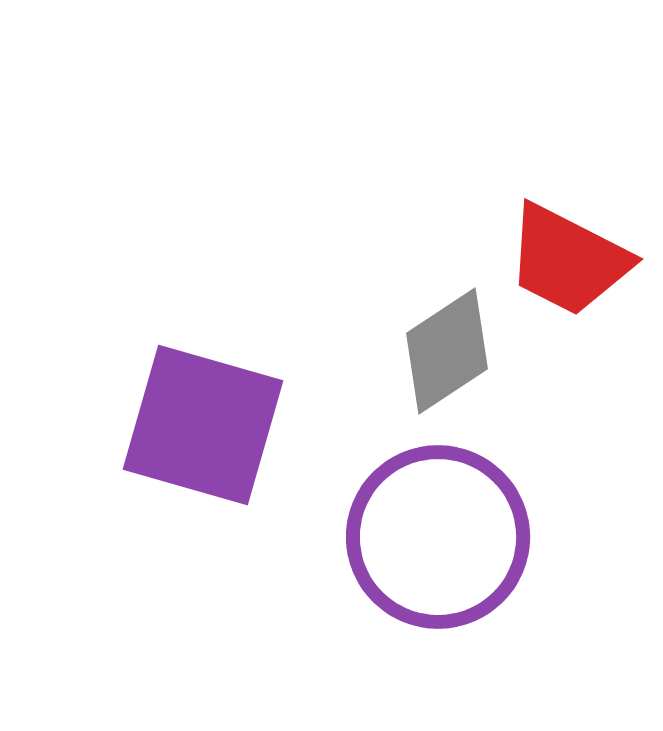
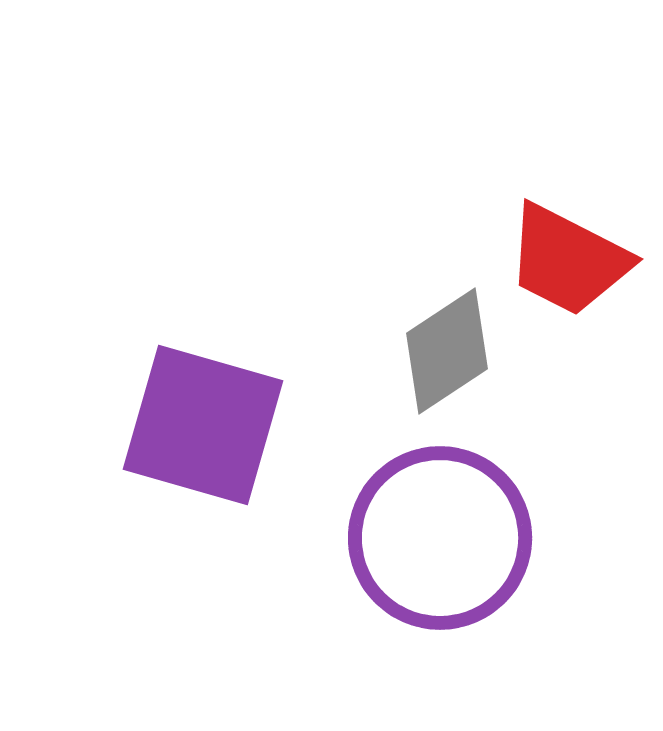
purple circle: moved 2 px right, 1 px down
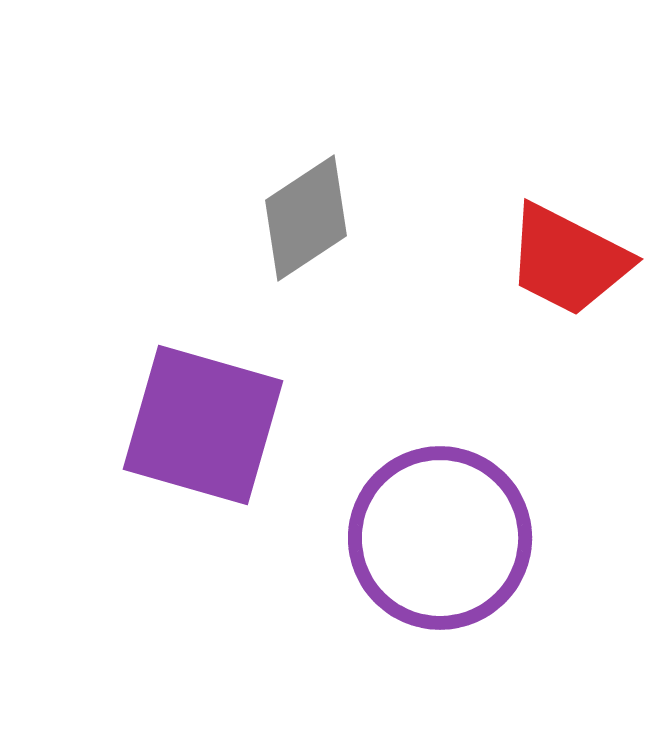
gray diamond: moved 141 px left, 133 px up
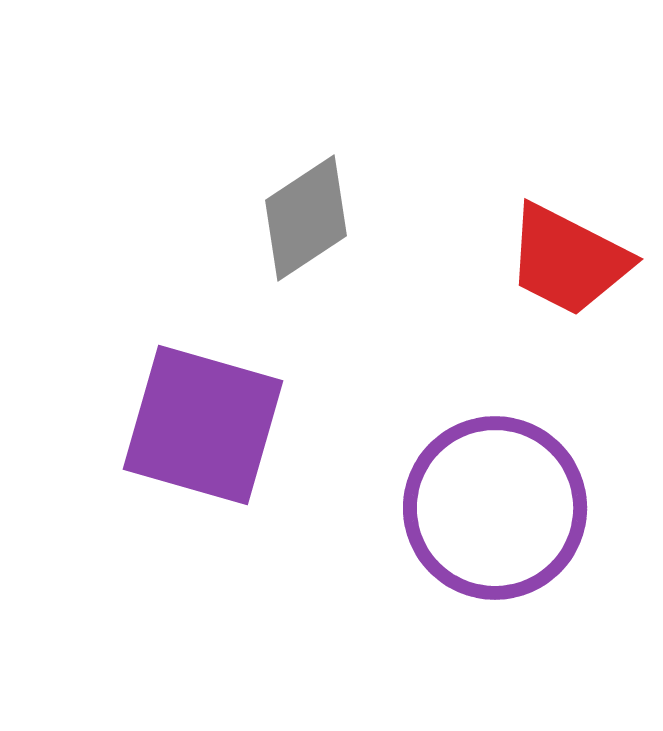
purple circle: moved 55 px right, 30 px up
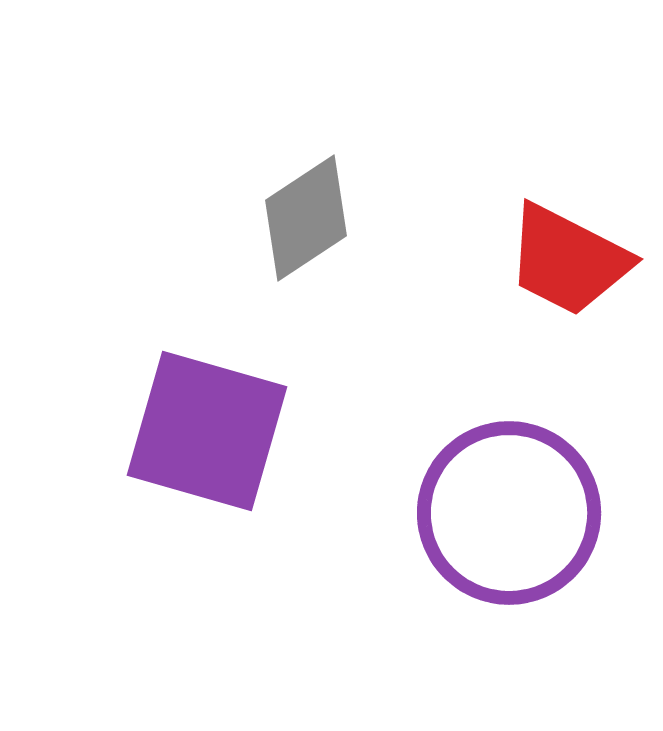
purple square: moved 4 px right, 6 px down
purple circle: moved 14 px right, 5 px down
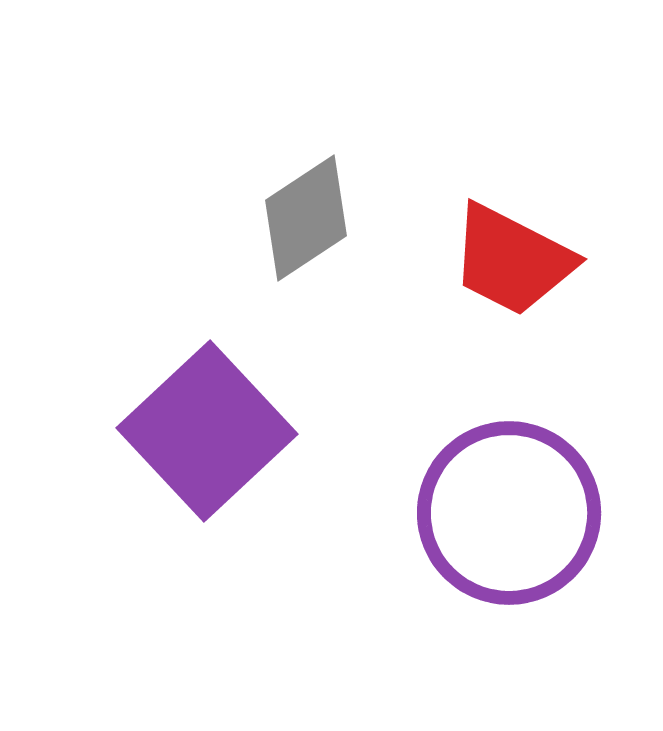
red trapezoid: moved 56 px left
purple square: rotated 31 degrees clockwise
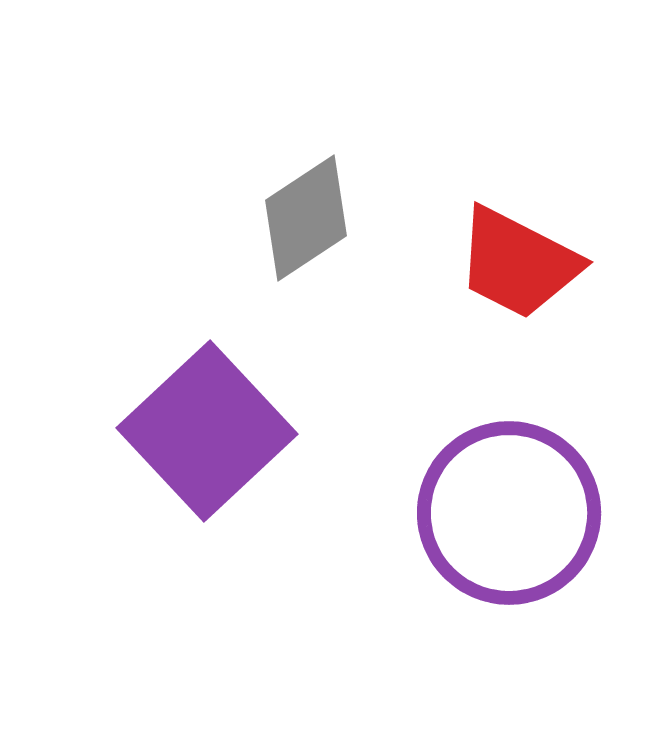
red trapezoid: moved 6 px right, 3 px down
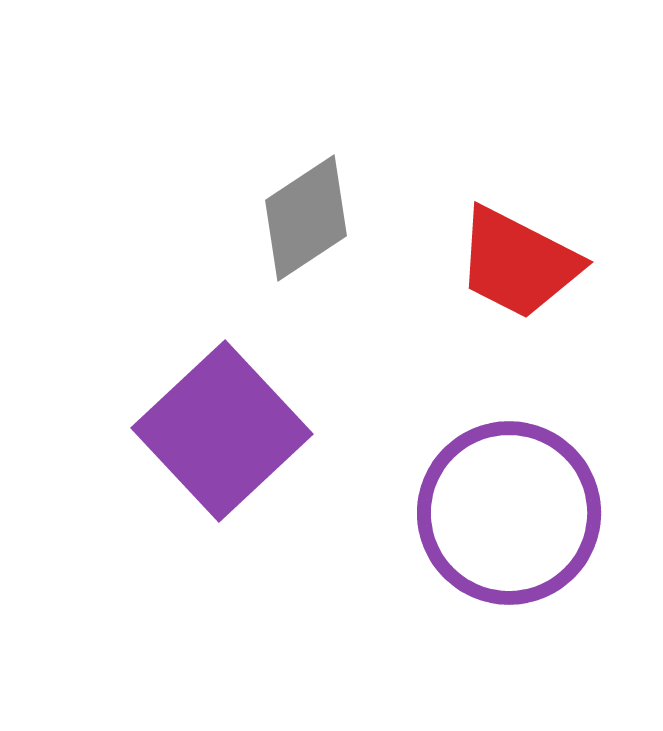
purple square: moved 15 px right
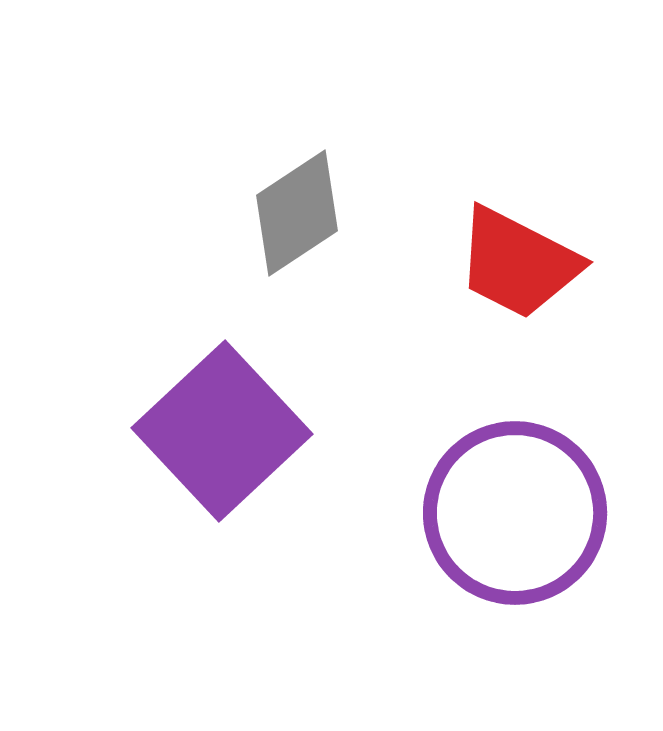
gray diamond: moved 9 px left, 5 px up
purple circle: moved 6 px right
